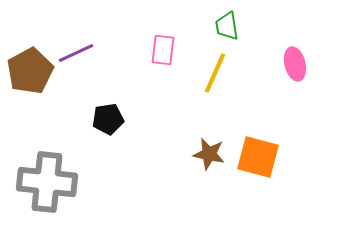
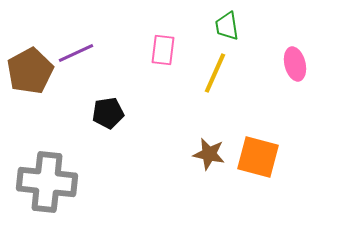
black pentagon: moved 6 px up
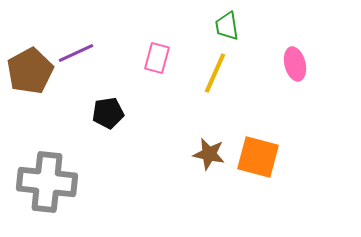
pink rectangle: moved 6 px left, 8 px down; rotated 8 degrees clockwise
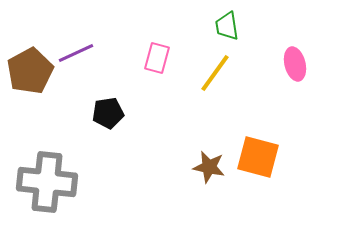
yellow line: rotated 12 degrees clockwise
brown star: moved 13 px down
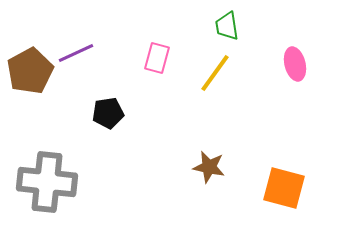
orange square: moved 26 px right, 31 px down
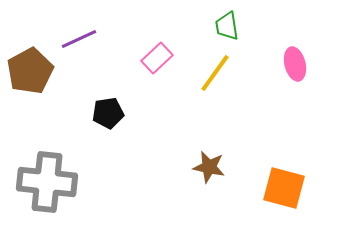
purple line: moved 3 px right, 14 px up
pink rectangle: rotated 32 degrees clockwise
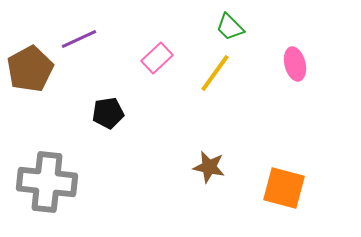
green trapezoid: moved 3 px right, 1 px down; rotated 36 degrees counterclockwise
brown pentagon: moved 2 px up
